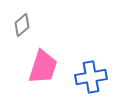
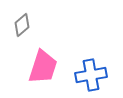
blue cross: moved 2 px up
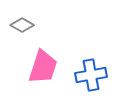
gray diamond: rotated 70 degrees clockwise
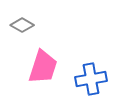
blue cross: moved 4 px down
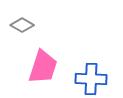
blue cross: rotated 12 degrees clockwise
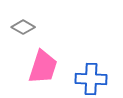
gray diamond: moved 1 px right, 2 px down
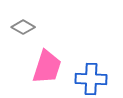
pink trapezoid: moved 4 px right
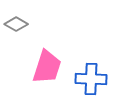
gray diamond: moved 7 px left, 3 px up
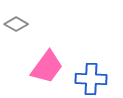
pink trapezoid: rotated 18 degrees clockwise
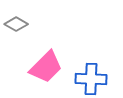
pink trapezoid: moved 1 px left; rotated 9 degrees clockwise
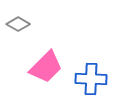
gray diamond: moved 2 px right
